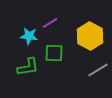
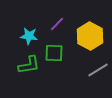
purple line: moved 7 px right, 1 px down; rotated 14 degrees counterclockwise
green L-shape: moved 1 px right, 2 px up
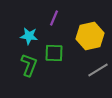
purple line: moved 3 px left, 6 px up; rotated 21 degrees counterclockwise
yellow hexagon: rotated 20 degrees clockwise
green L-shape: rotated 60 degrees counterclockwise
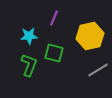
cyan star: rotated 12 degrees counterclockwise
green square: rotated 12 degrees clockwise
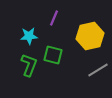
green square: moved 1 px left, 2 px down
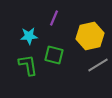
green square: moved 1 px right
green L-shape: moved 1 px left; rotated 30 degrees counterclockwise
gray line: moved 5 px up
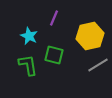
cyan star: rotated 30 degrees clockwise
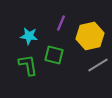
purple line: moved 7 px right, 5 px down
cyan star: rotated 18 degrees counterclockwise
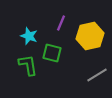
cyan star: rotated 12 degrees clockwise
green square: moved 2 px left, 2 px up
gray line: moved 1 px left, 10 px down
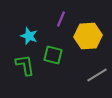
purple line: moved 4 px up
yellow hexagon: moved 2 px left; rotated 8 degrees clockwise
green square: moved 1 px right, 2 px down
green L-shape: moved 3 px left
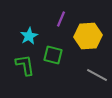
cyan star: rotated 24 degrees clockwise
gray line: rotated 60 degrees clockwise
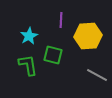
purple line: moved 1 px down; rotated 21 degrees counterclockwise
green L-shape: moved 3 px right
